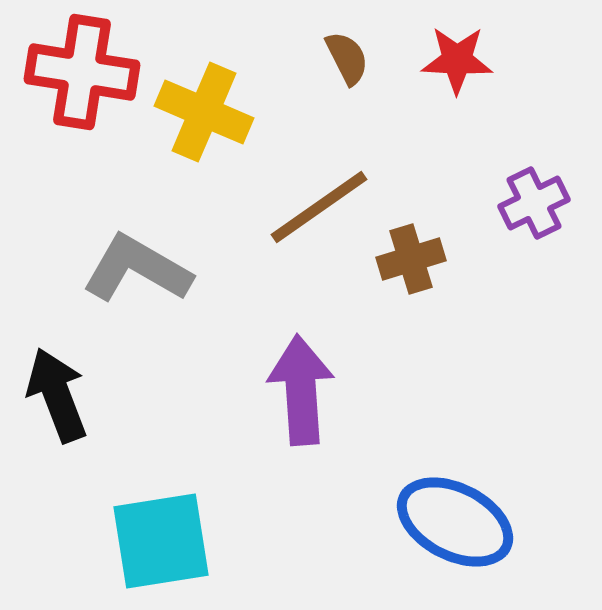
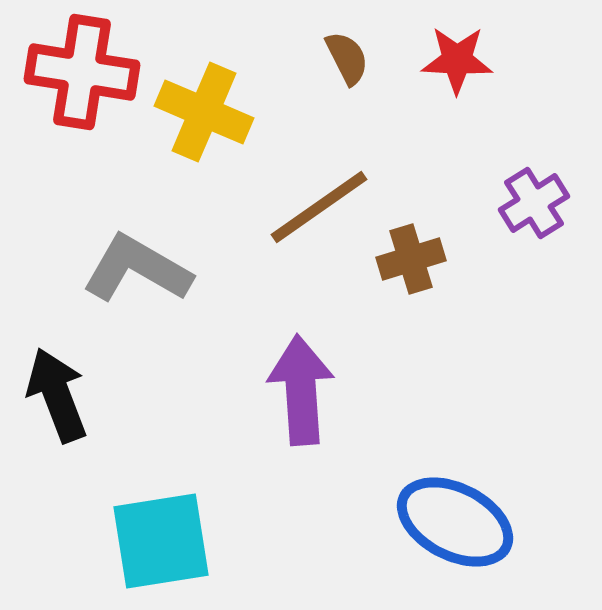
purple cross: rotated 6 degrees counterclockwise
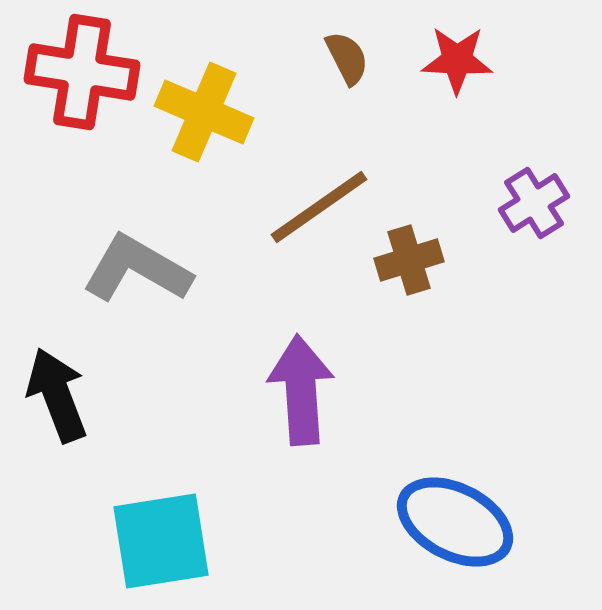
brown cross: moved 2 px left, 1 px down
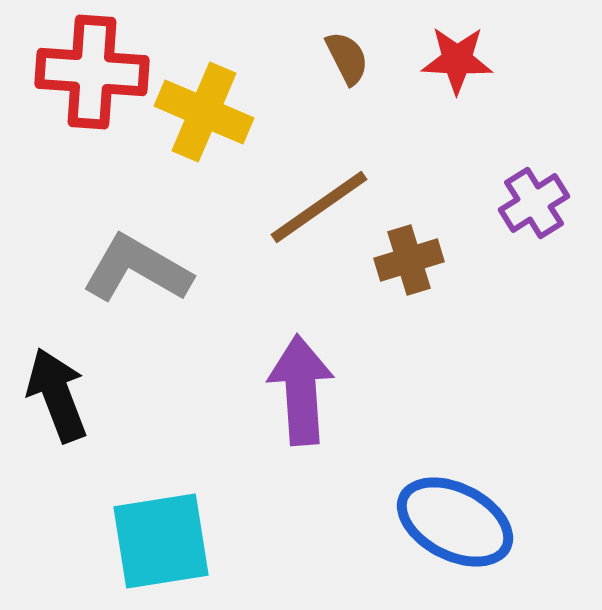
red cross: moved 10 px right; rotated 5 degrees counterclockwise
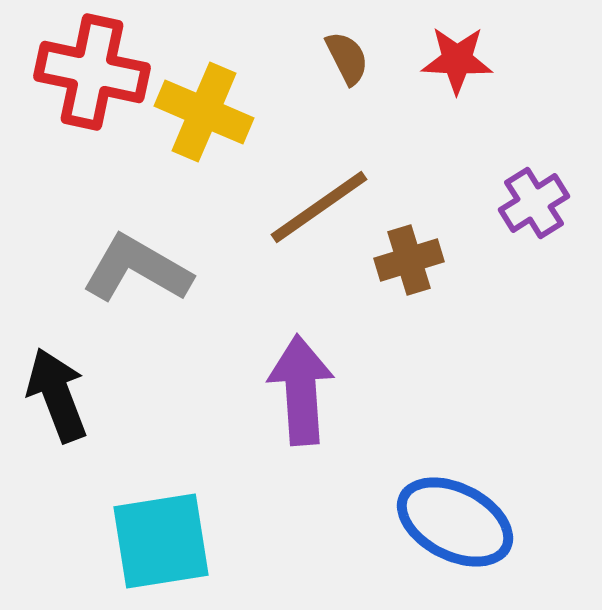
red cross: rotated 8 degrees clockwise
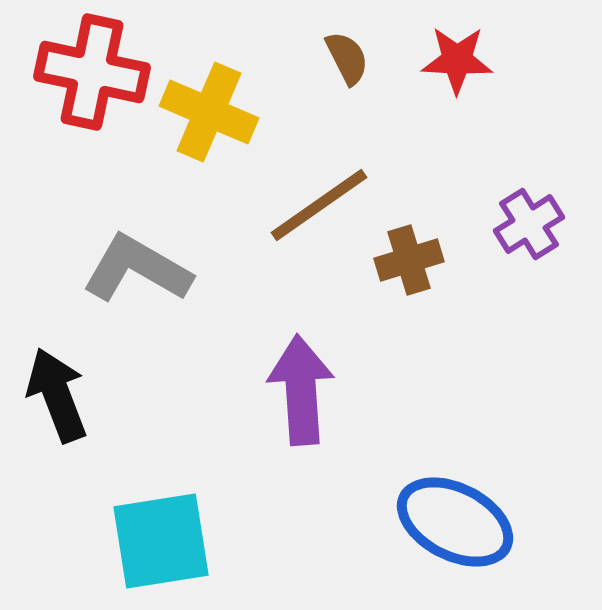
yellow cross: moved 5 px right
purple cross: moved 5 px left, 21 px down
brown line: moved 2 px up
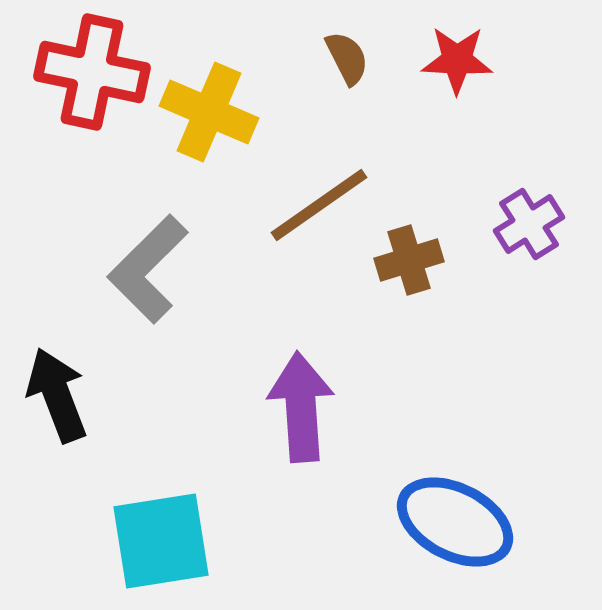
gray L-shape: moved 11 px right; rotated 75 degrees counterclockwise
purple arrow: moved 17 px down
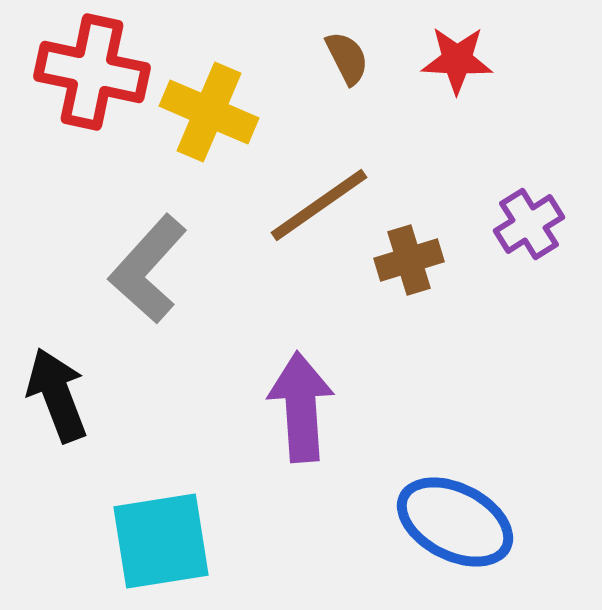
gray L-shape: rotated 3 degrees counterclockwise
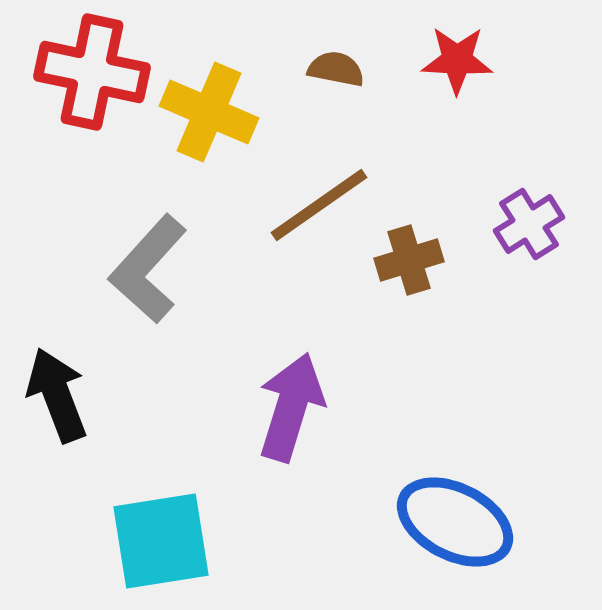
brown semicircle: moved 11 px left, 11 px down; rotated 52 degrees counterclockwise
purple arrow: moved 10 px left; rotated 21 degrees clockwise
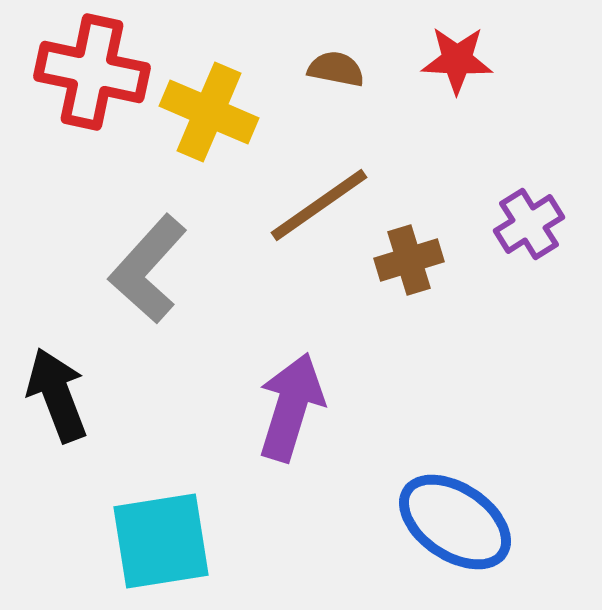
blue ellipse: rotated 7 degrees clockwise
